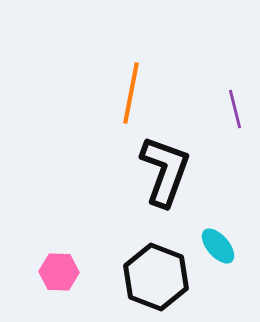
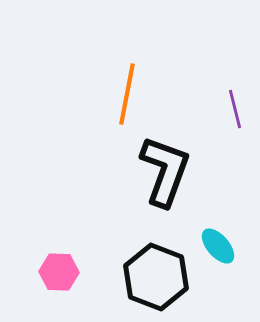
orange line: moved 4 px left, 1 px down
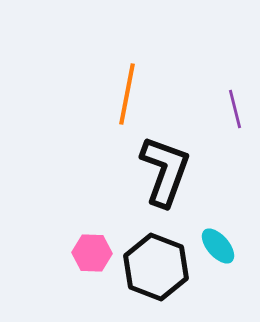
pink hexagon: moved 33 px right, 19 px up
black hexagon: moved 10 px up
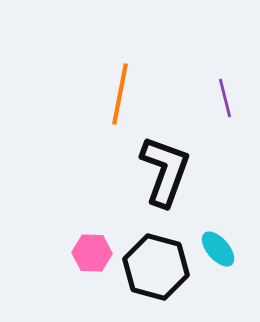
orange line: moved 7 px left
purple line: moved 10 px left, 11 px up
cyan ellipse: moved 3 px down
black hexagon: rotated 6 degrees counterclockwise
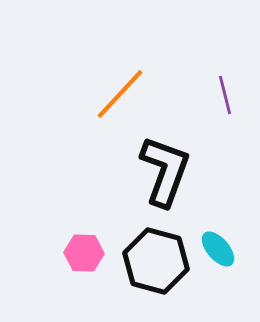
orange line: rotated 32 degrees clockwise
purple line: moved 3 px up
pink hexagon: moved 8 px left
black hexagon: moved 6 px up
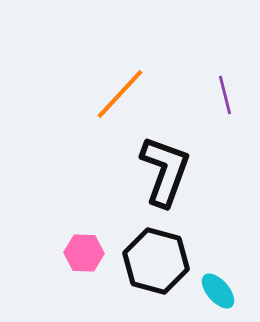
cyan ellipse: moved 42 px down
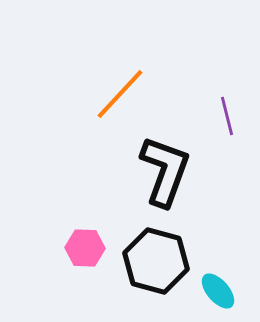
purple line: moved 2 px right, 21 px down
pink hexagon: moved 1 px right, 5 px up
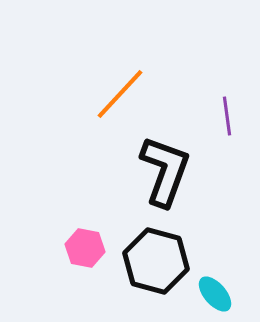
purple line: rotated 6 degrees clockwise
pink hexagon: rotated 9 degrees clockwise
cyan ellipse: moved 3 px left, 3 px down
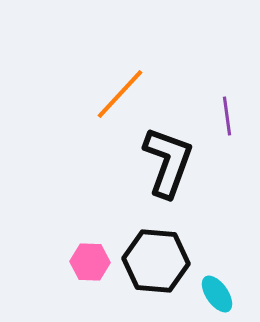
black L-shape: moved 3 px right, 9 px up
pink hexagon: moved 5 px right, 14 px down; rotated 9 degrees counterclockwise
black hexagon: rotated 10 degrees counterclockwise
cyan ellipse: moved 2 px right; rotated 6 degrees clockwise
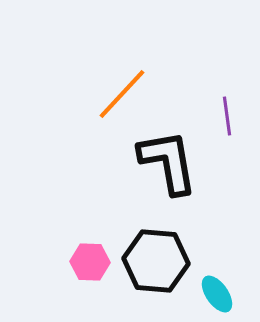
orange line: moved 2 px right
black L-shape: rotated 30 degrees counterclockwise
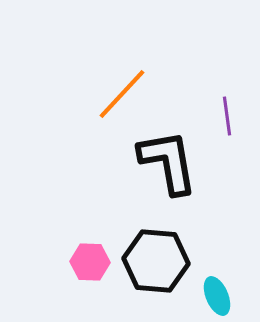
cyan ellipse: moved 2 px down; rotated 12 degrees clockwise
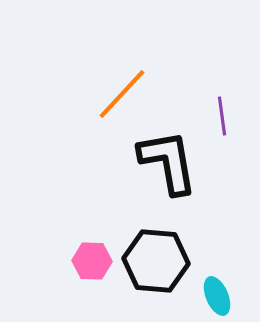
purple line: moved 5 px left
pink hexagon: moved 2 px right, 1 px up
